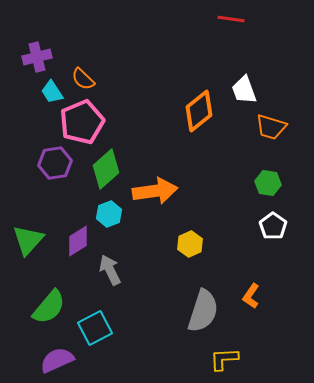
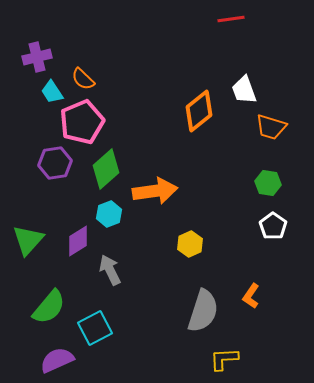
red line: rotated 16 degrees counterclockwise
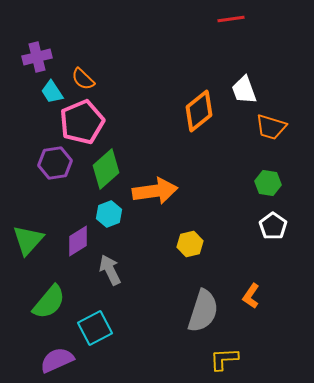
yellow hexagon: rotated 10 degrees clockwise
green semicircle: moved 5 px up
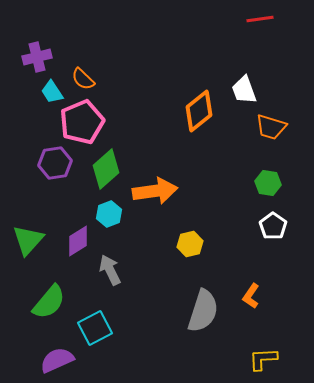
red line: moved 29 px right
yellow L-shape: moved 39 px right
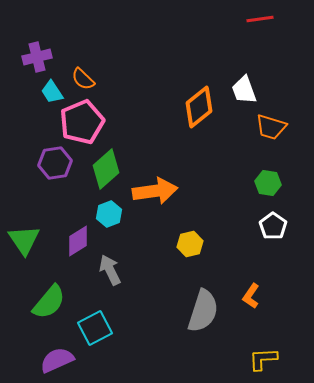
orange diamond: moved 4 px up
green triangle: moved 4 px left; rotated 16 degrees counterclockwise
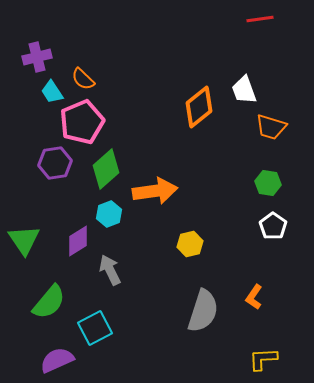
orange L-shape: moved 3 px right, 1 px down
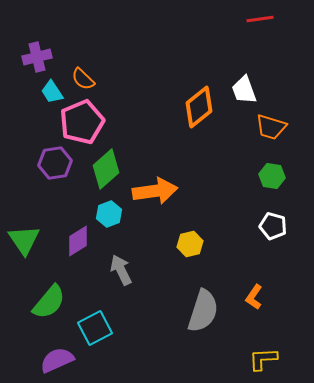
green hexagon: moved 4 px right, 7 px up
white pentagon: rotated 20 degrees counterclockwise
gray arrow: moved 11 px right
